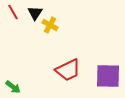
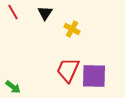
black triangle: moved 10 px right
yellow cross: moved 22 px right, 4 px down
red trapezoid: rotated 140 degrees clockwise
purple square: moved 14 px left
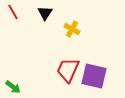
purple square: rotated 12 degrees clockwise
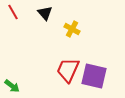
black triangle: rotated 14 degrees counterclockwise
green arrow: moved 1 px left, 1 px up
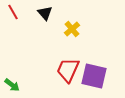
yellow cross: rotated 21 degrees clockwise
green arrow: moved 1 px up
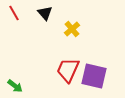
red line: moved 1 px right, 1 px down
green arrow: moved 3 px right, 1 px down
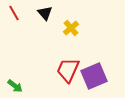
yellow cross: moved 1 px left, 1 px up
purple square: rotated 36 degrees counterclockwise
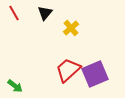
black triangle: rotated 21 degrees clockwise
red trapezoid: rotated 24 degrees clockwise
purple square: moved 1 px right, 2 px up
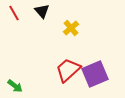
black triangle: moved 3 px left, 2 px up; rotated 21 degrees counterclockwise
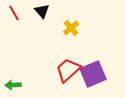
purple square: moved 2 px left
green arrow: moved 2 px left, 1 px up; rotated 140 degrees clockwise
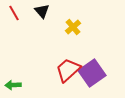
yellow cross: moved 2 px right, 1 px up
purple square: moved 1 px left, 1 px up; rotated 12 degrees counterclockwise
